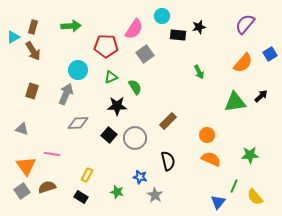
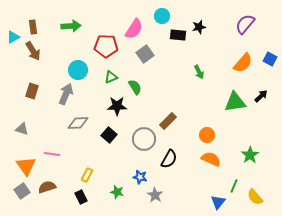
brown rectangle at (33, 27): rotated 24 degrees counterclockwise
blue square at (270, 54): moved 5 px down; rotated 32 degrees counterclockwise
gray circle at (135, 138): moved 9 px right, 1 px down
green star at (250, 155): rotated 30 degrees counterclockwise
black semicircle at (168, 161): moved 1 px right, 2 px up; rotated 42 degrees clockwise
black rectangle at (81, 197): rotated 32 degrees clockwise
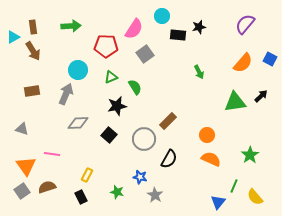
brown rectangle at (32, 91): rotated 63 degrees clockwise
black star at (117, 106): rotated 12 degrees counterclockwise
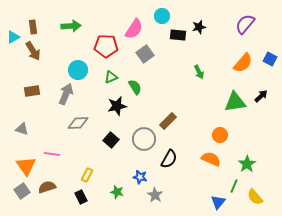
black square at (109, 135): moved 2 px right, 5 px down
orange circle at (207, 135): moved 13 px right
green star at (250, 155): moved 3 px left, 9 px down
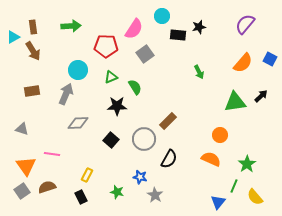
black star at (117, 106): rotated 12 degrees clockwise
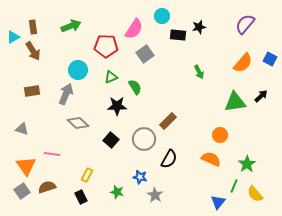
green arrow at (71, 26): rotated 18 degrees counterclockwise
gray diamond at (78, 123): rotated 45 degrees clockwise
yellow semicircle at (255, 197): moved 3 px up
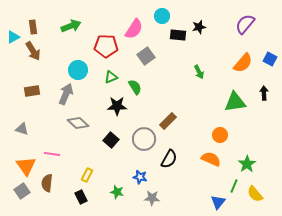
gray square at (145, 54): moved 1 px right, 2 px down
black arrow at (261, 96): moved 3 px right, 3 px up; rotated 48 degrees counterclockwise
brown semicircle at (47, 187): moved 4 px up; rotated 66 degrees counterclockwise
gray star at (155, 195): moved 3 px left, 3 px down; rotated 28 degrees counterclockwise
